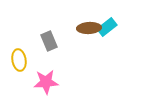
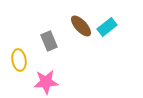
brown ellipse: moved 8 px left, 2 px up; rotated 50 degrees clockwise
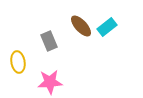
yellow ellipse: moved 1 px left, 2 px down
pink star: moved 4 px right
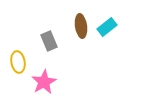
brown ellipse: rotated 35 degrees clockwise
pink star: moved 6 px left; rotated 25 degrees counterclockwise
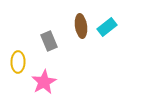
yellow ellipse: rotated 10 degrees clockwise
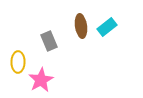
pink star: moved 3 px left, 2 px up
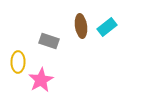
gray rectangle: rotated 48 degrees counterclockwise
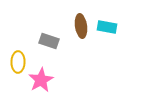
cyan rectangle: rotated 48 degrees clockwise
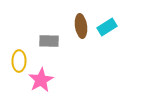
cyan rectangle: rotated 42 degrees counterclockwise
gray rectangle: rotated 18 degrees counterclockwise
yellow ellipse: moved 1 px right, 1 px up
